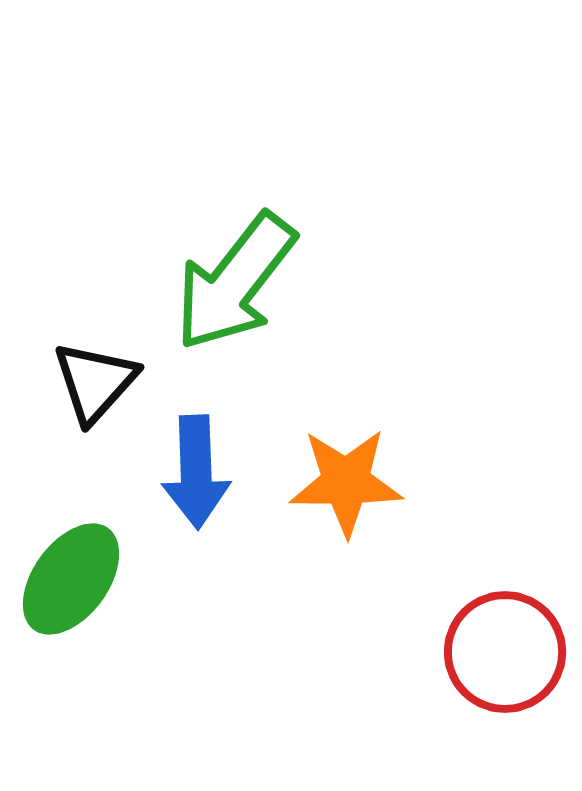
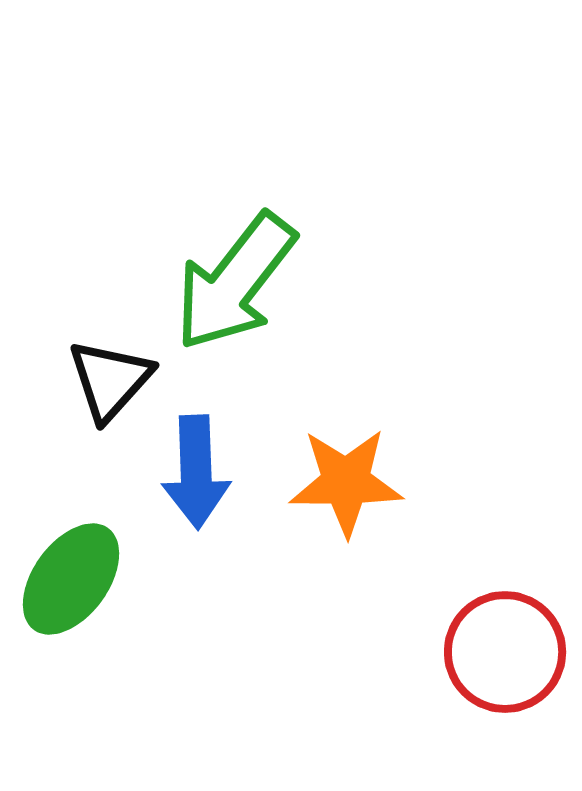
black triangle: moved 15 px right, 2 px up
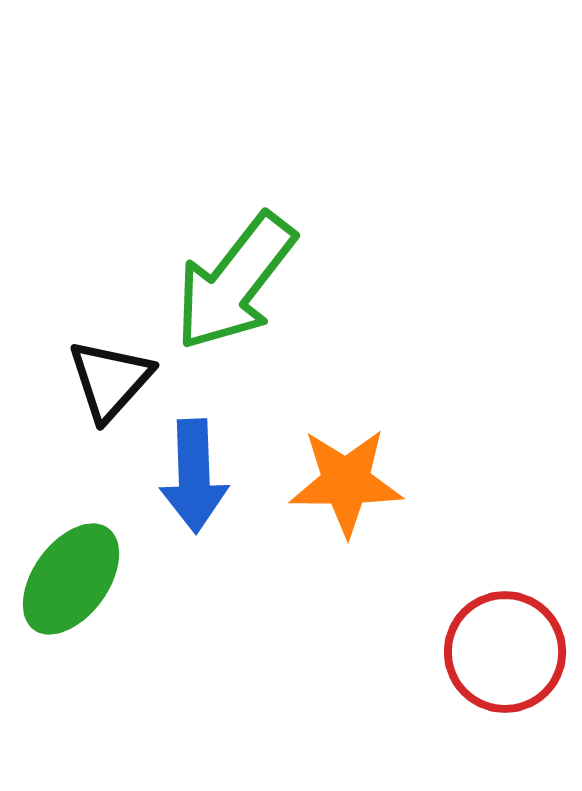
blue arrow: moved 2 px left, 4 px down
